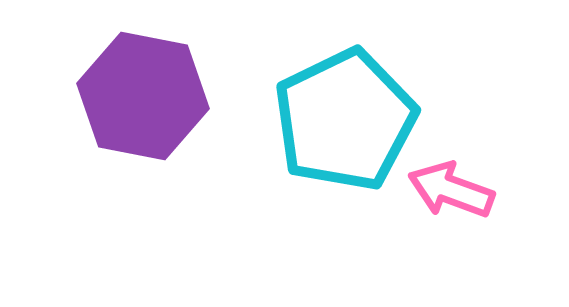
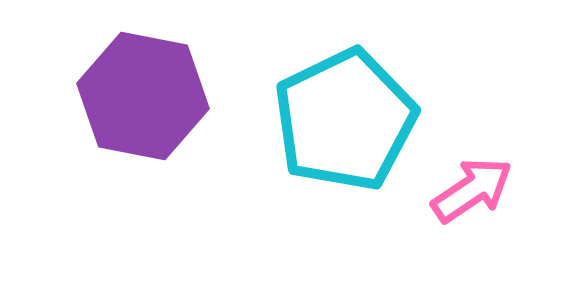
pink arrow: moved 21 px right; rotated 126 degrees clockwise
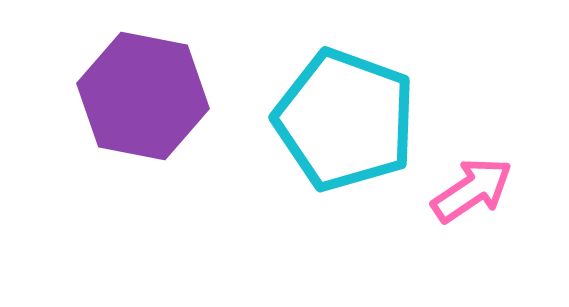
cyan pentagon: rotated 26 degrees counterclockwise
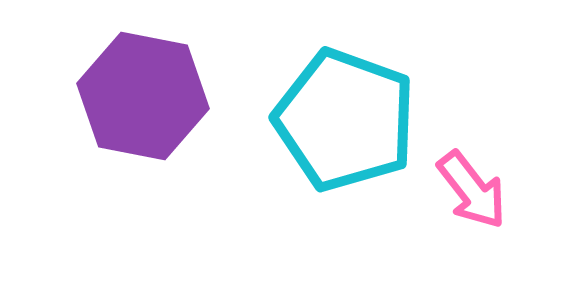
pink arrow: rotated 86 degrees clockwise
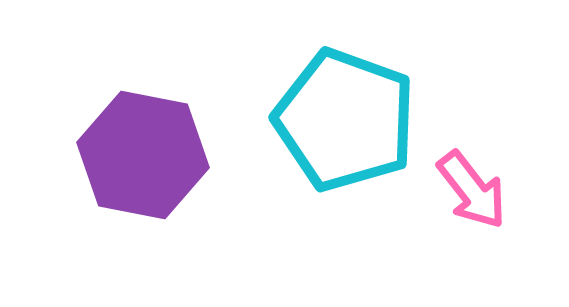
purple hexagon: moved 59 px down
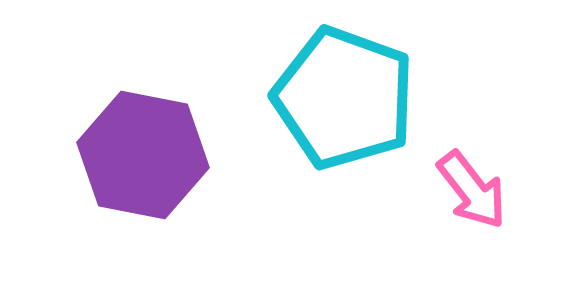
cyan pentagon: moved 1 px left, 22 px up
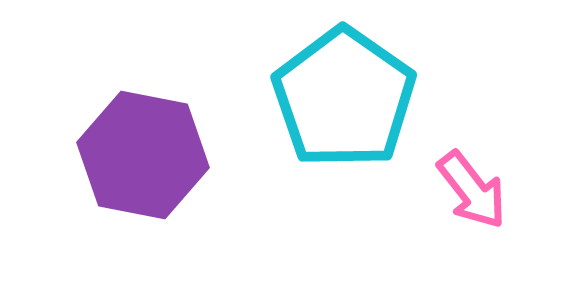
cyan pentagon: rotated 15 degrees clockwise
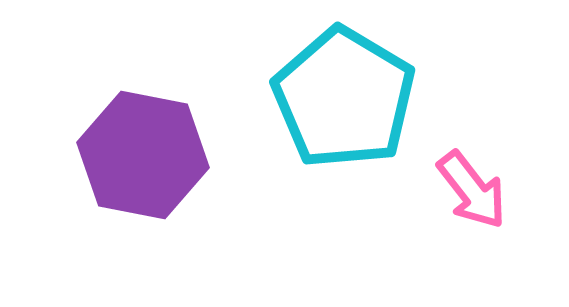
cyan pentagon: rotated 4 degrees counterclockwise
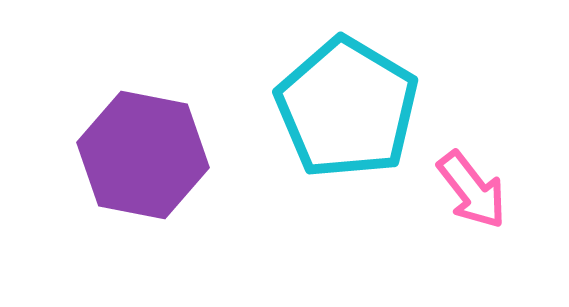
cyan pentagon: moved 3 px right, 10 px down
